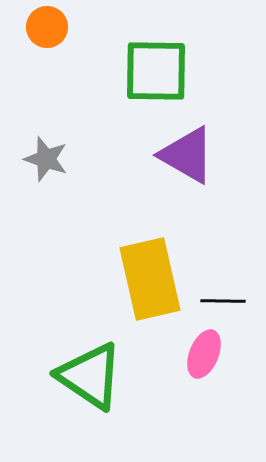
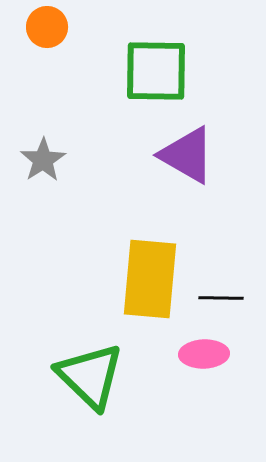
gray star: moved 3 px left, 1 px down; rotated 21 degrees clockwise
yellow rectangle: rotated 18 degrees clockwise
black line: moved 2 px left, 3 px up
pink ellipse: rotated 66 degrees clockwise
green triangle: rotated 10 degrees clockwise
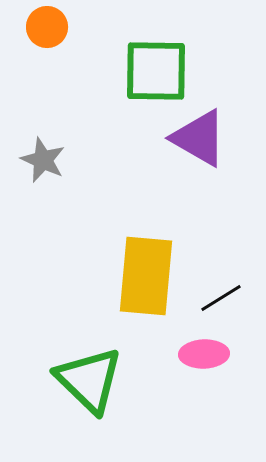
purple triangle: moved 12 px right, 17 px up
gray star: rotated 15 degrees counterclockwise
yellow rectangle: moved 4 px left, 3 px up
black line: rotated 33 degrees counterclockwise
green triangle: moved 1 px left, 4 px down
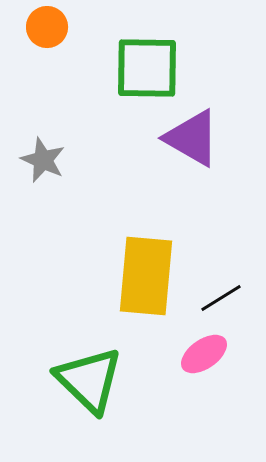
green square: moved 9 px left, 3 px up
purple triangle: moved 7 px left
pink ellipse: rotated 33 degrees counterclockwise
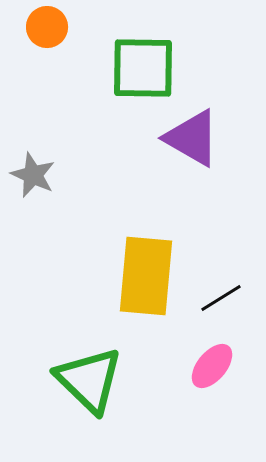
green square: moved 4 px left
gray star: moved 10 px left, 15 px down
pink ellipse: moved 8 px right, 12 px down; rotated 15 degrees counterclockwise
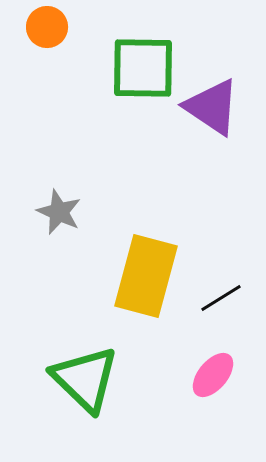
purple triangle: moved 20 px right, 31 px up; rotated 4 degrees clockwise
gray star: moved 26 px right, 37 px down
yellow rectangle: rotated 10 degrees clockwise
pink ellipse: moved 1 px right, 9 px down
green triangle: moved 4 px left, 1 px up
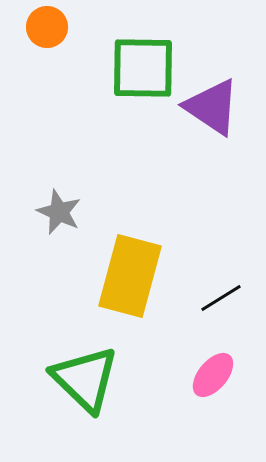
yellow rectangle: moved 16 px left
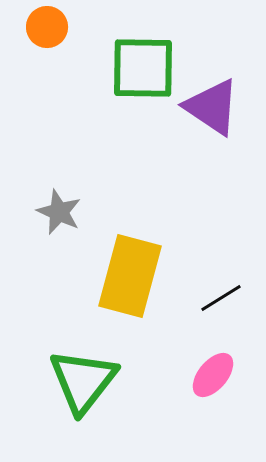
green triangle: moved 2 px left, 2 px down; rotated 24 degrees clockwise
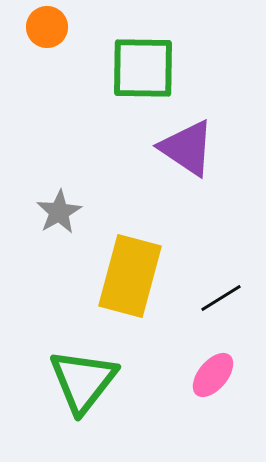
purple triangle: moved 25 px left, 41 px down
gray star: rotated 18 degrees clockwise
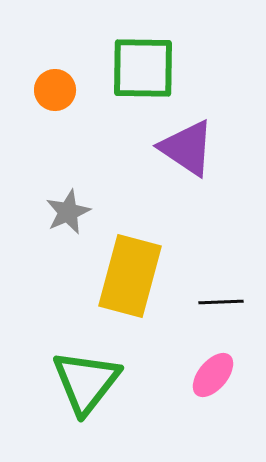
orange circle: moved 8 px right, 63 px down
gray star: moved 9 px right; rotated 6 degrees clockwise
black line: moved 4 px down; rotated 30 degrees clockwise
green triangle: moved 3 px right, 1 px down
